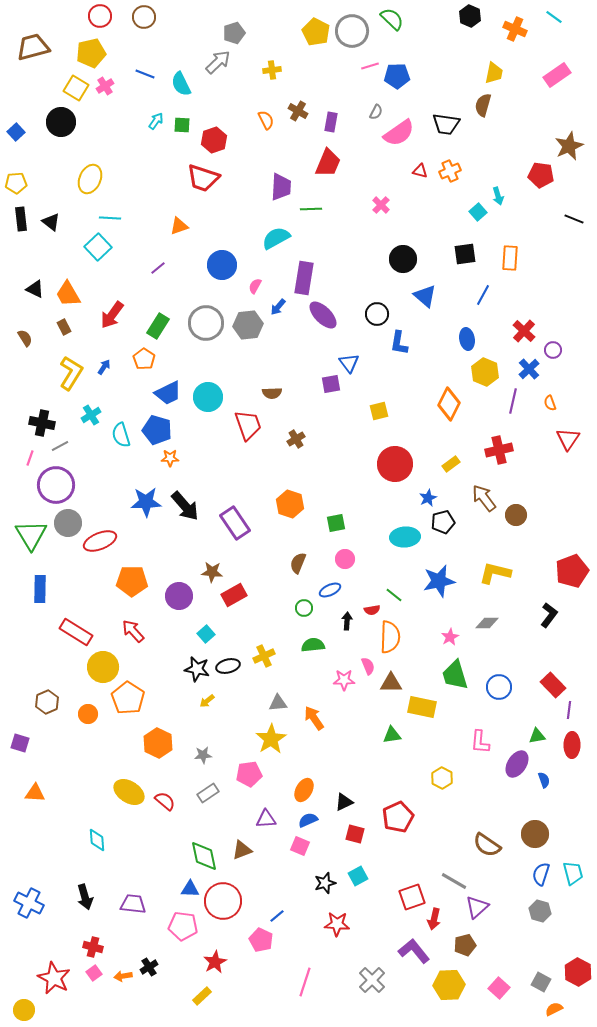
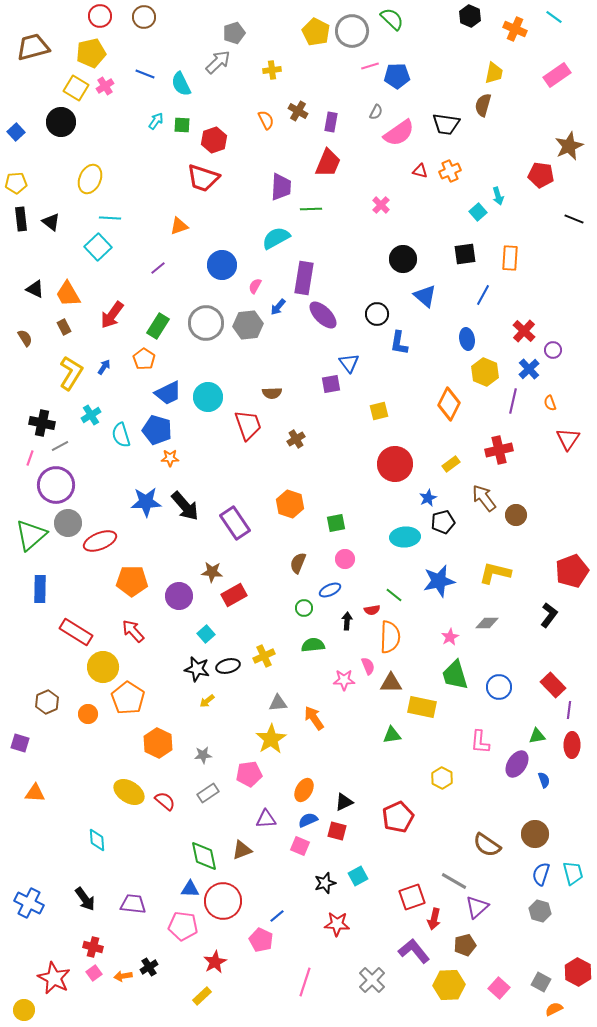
green triangle at (31, 535): rotated 20 degrees clockwise
red square at (355, 834): moved 18 px left, 3 px up
black arrow at (85, 897): moved 2 px down; rotated 20 degrees counterclockwise
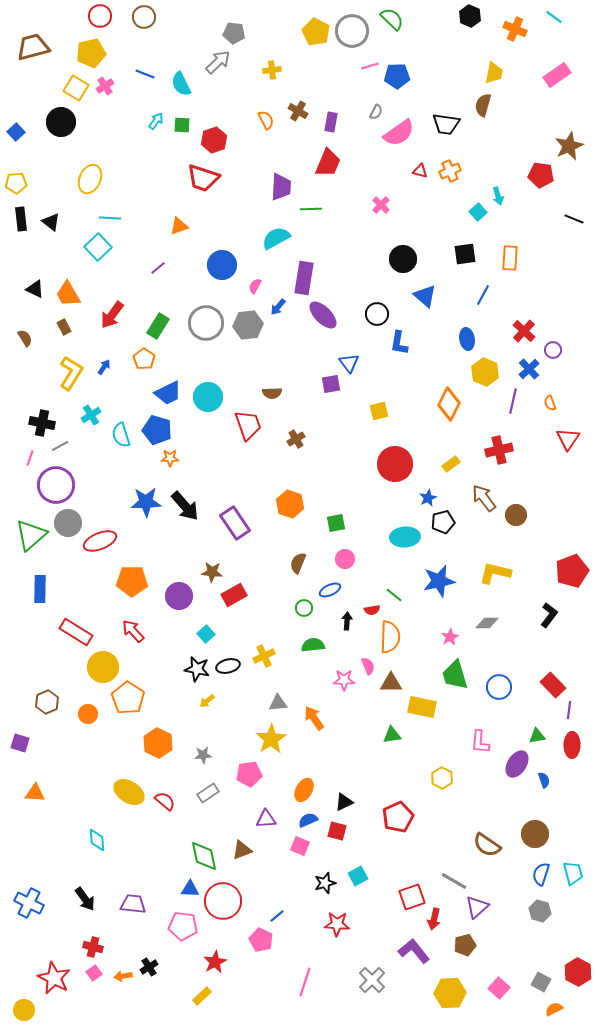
gray pentagon at (234, 33): rotated 25 degrees clockwise
yellow hexagon at (449, 985): moved 1 px right, 8 px down
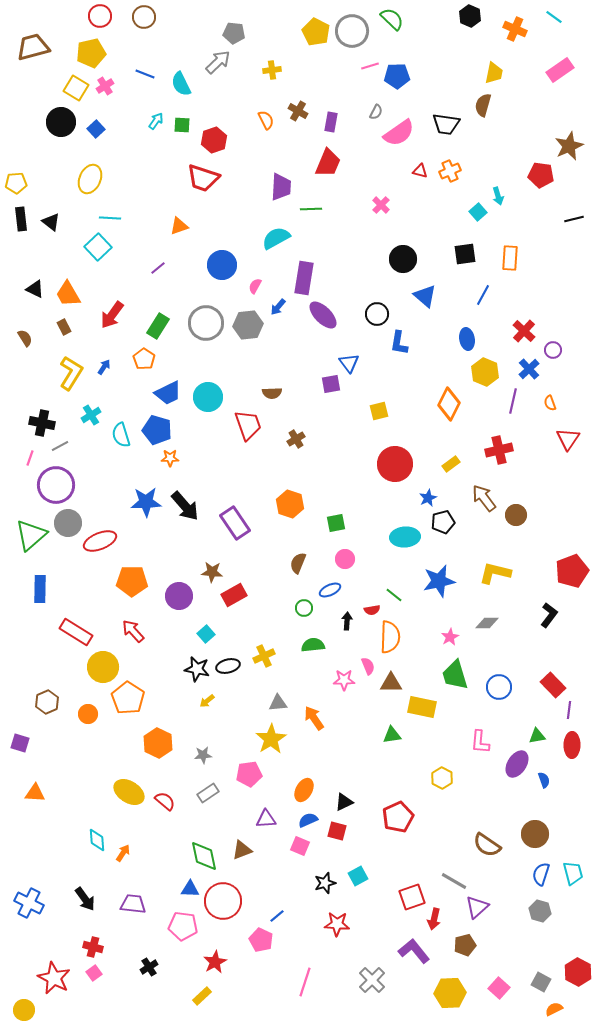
pink rectangle at (557, 75): moved 3 px right, 5 px up
blue square at (16, 132): moved 80 px right, 3 px up
black line at (574, 219): rotated 36 degrees counterclockwise
orange arrow at (123, 976): moved 123 px up; rotated 132 degrees clockwise
